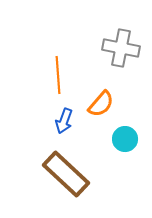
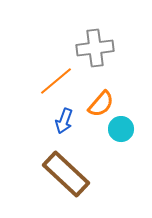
gray cross: moved 26 px left; rotated 18 degrees counterclockwise
orange line: moved 2 px left, 6 px down; rotated 54 degrees clockwise
cyan circle: moved 4 px left, 10 px up
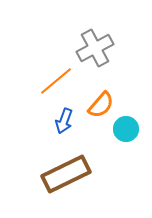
gray cross: rotated 21 degrees counterclockwise
orange semicircle: moved 1 px down
cyan circle: moved 5 px right
brown rectangle: rotated 69 degrees counterclockwise
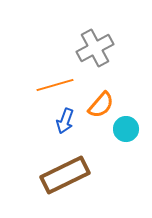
orange line: moved 1 px left, 4 px down; rotated 24 degrees clockwise
blue arrow: moved 1 px right
brown rectangle: moved 1 px left, 1 px down
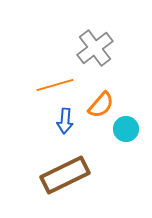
gray cross: rotated 9 degrees counterclockwise
blue arrow: rotated 15 degrees counterclockwise
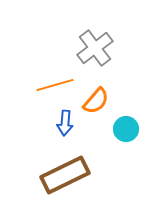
orange semicircle: moved 5 px left, 4 px up
blue arrow: moved 2 px down
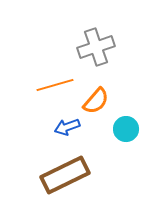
gray cross: moved 1 px right, 1 px up; rotated 18 degrees clockwise
blue arrow: moved 2 px right, 4 px down; rotated 65 degrees clockwise
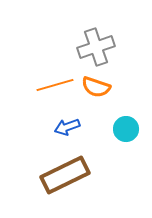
orange semicircle: moved 14 px up; rotated 68 degrees clockwise
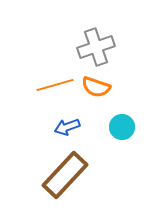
cyan circle: moved 4 px left, 2 px up
brown rectangle: rotated 21 degrees counterclockwise
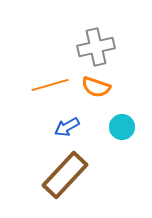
gray cross: rotated 6 degrees clockwise
orange line: moved 5 px left
blue arrow: rotated 10 degrees counterclockwise
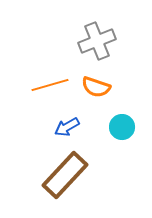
gray cross: moved 1 px right, 6 px up; rotated 9 degrees counterclockwise
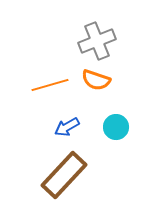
orange semicircle: moved 7 px up
cyan circle: moved 6 px left
brown rectangle: moved 1 px left
